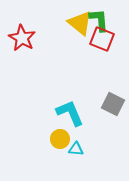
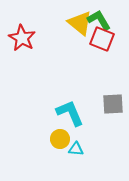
green L-shape: rotated 25 degrees counterclockwise
gray square: rotated 30 degrees counterclockwise
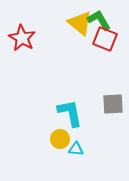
red square: moved 3 px right
cyan L-shape: rotated 12 degrees clockwise
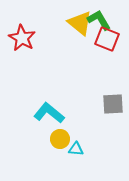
red square: moved 2 px right
cyan L-shape: moved 21 px left; rotated 40 degrees counterclockwise
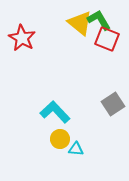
gray square: rotated 30 degrees counterclockwise
cyan L-shape: moved 6 px right, 1 px up; rotated 8 degrees clockwise
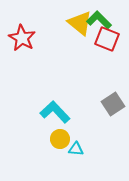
green L-shape: rotated 15 degrees counterclockwise
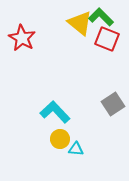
green L-shape: moved 2 px right, 3 px up
